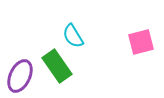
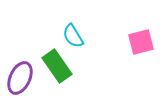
purple ellipse: moved 2 px down
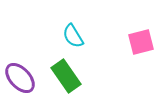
green rectangle: moved 9 px right, 10 px down
purple ellipse: rotated 68 degrees counterclockwise
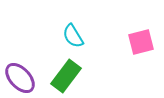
green rectangle: rotated 72 degrees clockwise
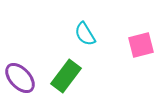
cyan semicircle: moved 12 px right, 2 px up
pink square: moved 3 px down
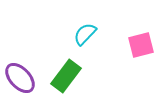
cyan semicircle: rotated 75 degrees clockwise
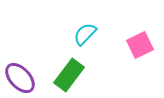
pink square: moved 1 px left; rotated 12 degrees counterclockwise
green rectangle: moved 3 px right, 1 px up
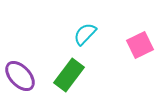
purple ellipse: moved 2 px up
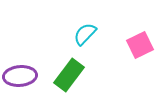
purple ellipse: rotated 52 degrees counterclockwise
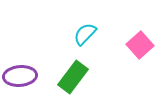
pink square: rotated 16 degrees counterclockwise
green rectangle: moved 4 px right, 2 px down
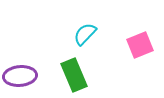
pink square: rotated 20 degrees clockwise
green rectangle: moved 1 px right, 2 px up; rotated 60 degrees counterclockwise
